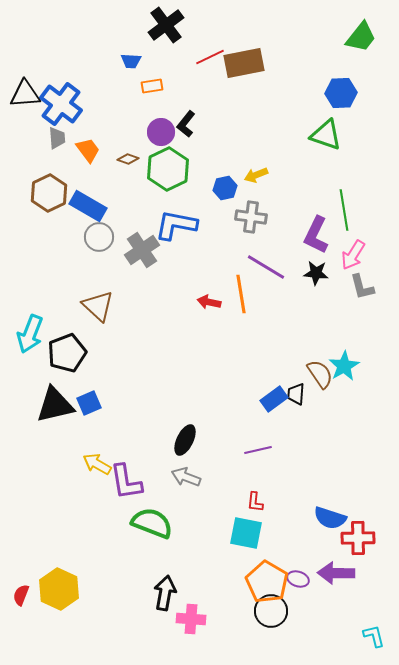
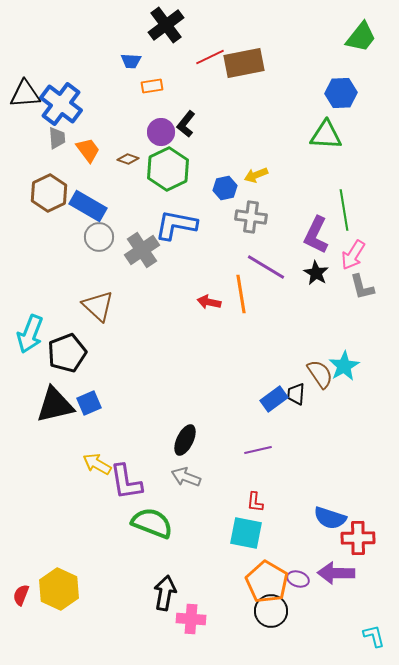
green triangle at (326, 135): rotated 16 degrees counterclockwise
black star at (316, 273): rotated 25 degrees clockwise
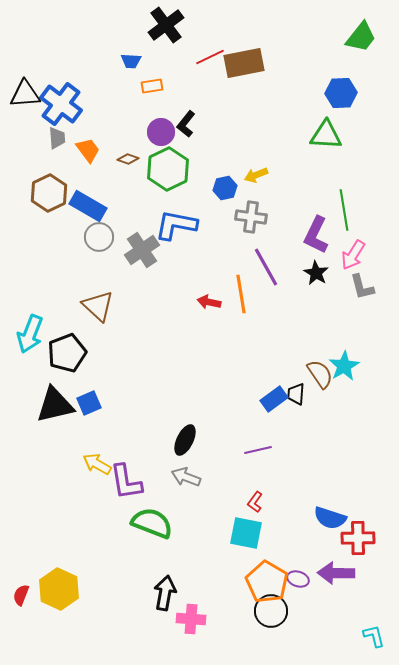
purple line at (266, 267): rotated 30 degrees clockwise
red L-shape at (255, 502): rotated 30 degrees clockwise
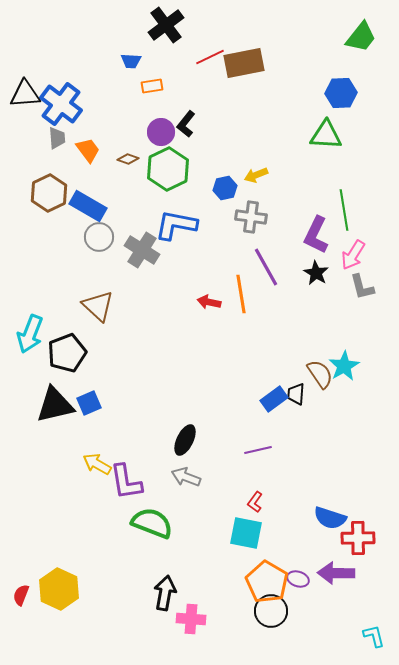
gray cross at (142, 250): rotated 24 degrees counterclockwise
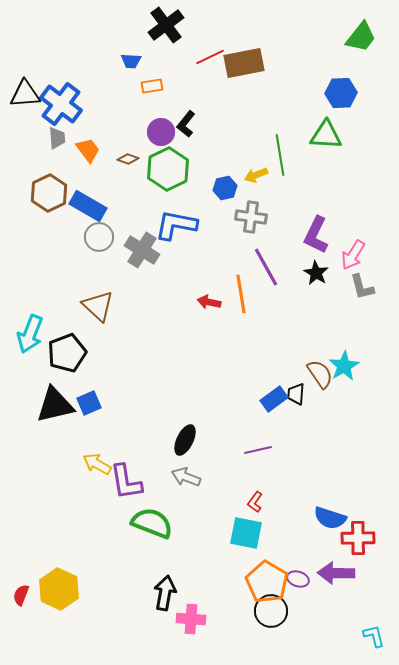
green line at (344, 210): moved 64 px left, 55 px up
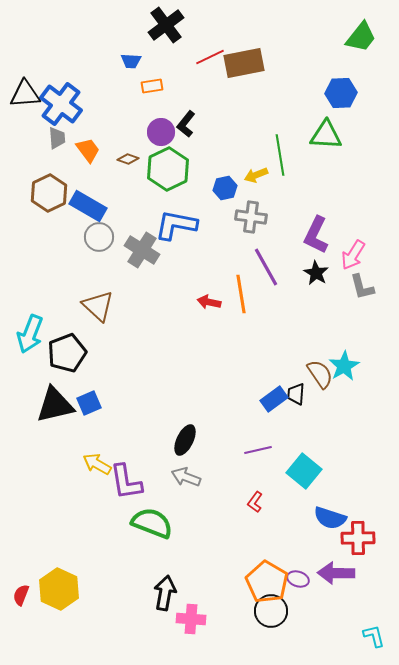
cyan square at (246, 533): moved 58 px right, 62 px up; rotated 28 degrees clockwise
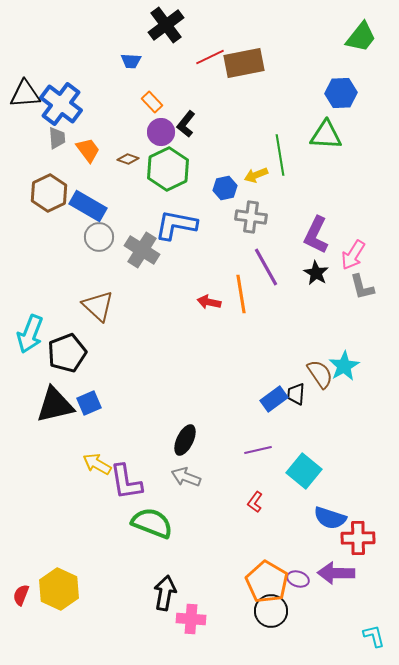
orange rectangle at (152, 86): moved 16 px down; rotated 55 degrees clockwise
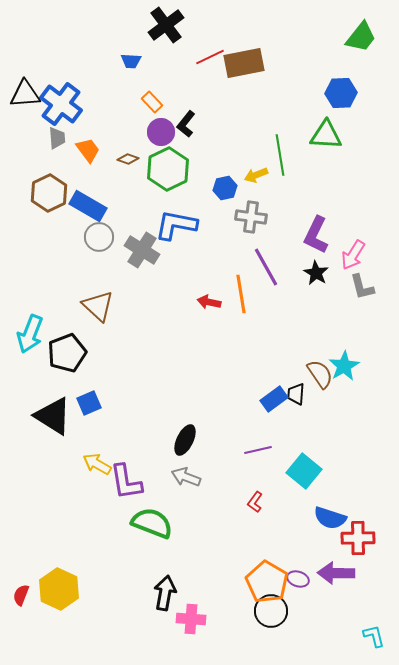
black triangle at (55, 405): moved 2 px left, 11 px down; rotated 45 degrees clockwise
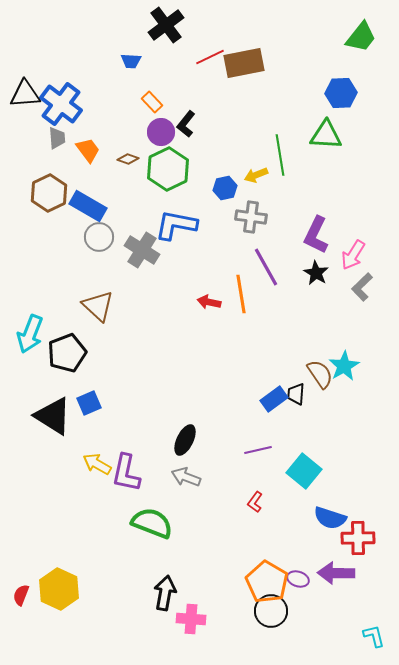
gray L-shape at (362, 287): rotated 60 degrees clockwise
purple L-shape at (126, 482): moved 9 px up; rotated 21 degrees clockwise
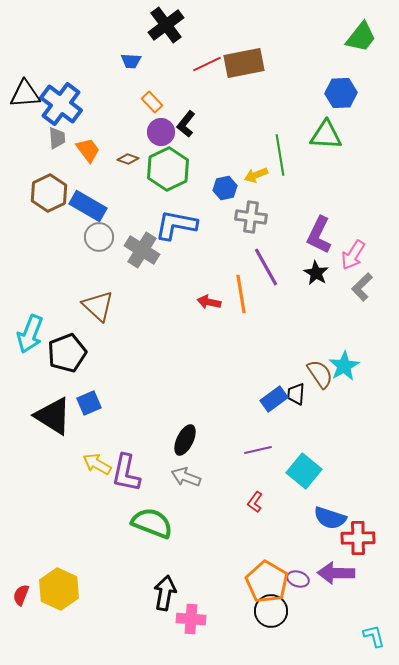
red line at (210, 57): moved 3 px left, 7 px down
purple L-shape at (316, 235): moved 3 px right
